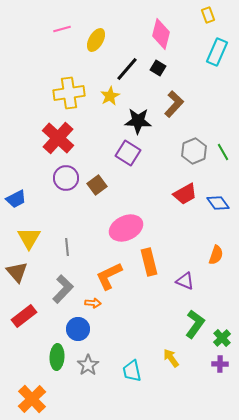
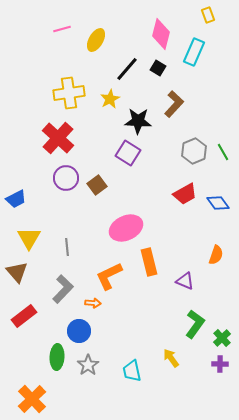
cyan rectangle: moved 23 px left
yellow star: moved 3 px down
blue circle: moved 1 px right, 2 px down
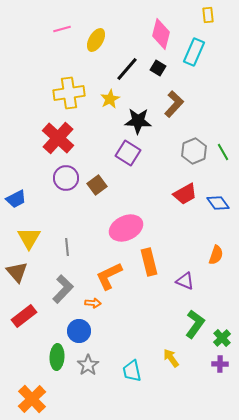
yellow rectangle: rotated 14 degrees clockwise
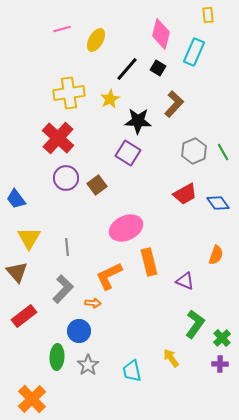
blue trapezoid: rotated 80 degrees clockwise
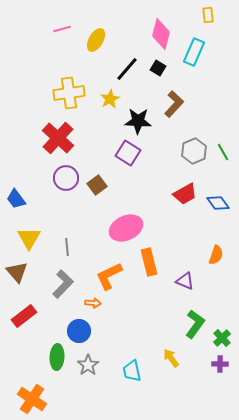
gray L-shape: moved 5 px up
orange cross: rotated 12 degrees counterclockwise
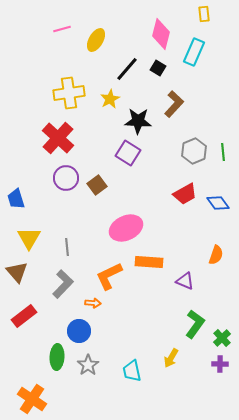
yellow rectangle: moved 4 px left, 1 px up
green line: rotated 24 degrees clockwise
blue trapezoid: rotated 20 degrees clockwise
orange rectangle: rotated 72 degrees counterclockwise
yellow arrow: rotated 114 degrees counterclockwise
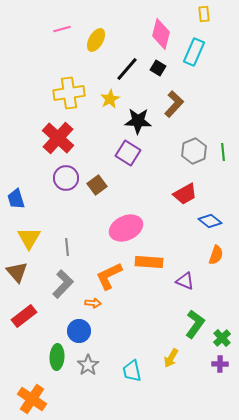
blue diamond: moved 8 px left, 18 px down; rotated 15 degrees counterclockwise
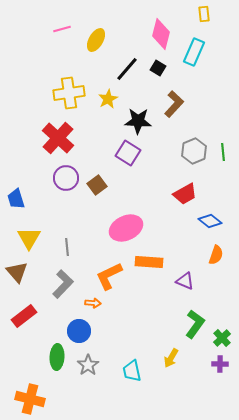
yellow star: moved 2 px left
orange cross: moved 2 px left; rotated 20 degrees counterclockwise
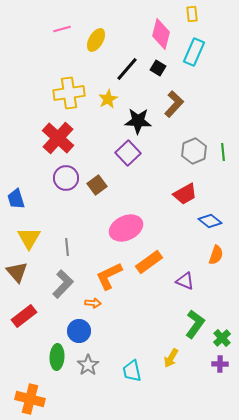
yellow rectangle: moved 12 px left
purple square: rotated 15 degrees clockwise
orange rectangle: rotated 40 degrees counterclockwise
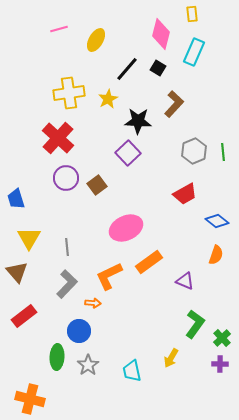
pink line: moved 3 px left
blue diamond: moved 7 px right
gray L-shape: moved 4 px right
